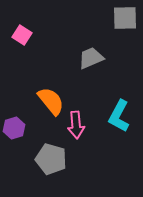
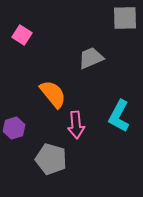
orange semicircle: moved 2 px right, 7 px up
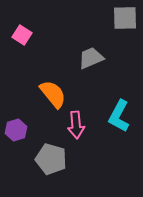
purple hexagon: moved 2 px right, 2 px down
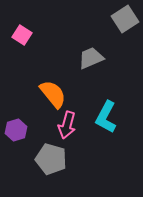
gray square: moved 1 px down; rotated 32 degrees counterclockwise
cyan L-shape: moved 13 px left, 1 px down
pink arrow: moved 9 px left; rotated 20 degrees clockwise
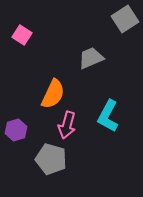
orange semicircle: rotated 64 degrees clockwise
cyan L-shape: moved 2 px right, 1 px up
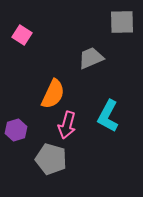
gray square: moved 3 px left, 3 px down; rotated 32 degrees clockwise
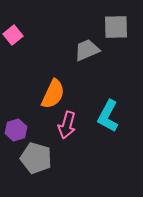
gray square: moved 6 px left, 5 px down
pink square: moved 9 px left; rotated 18 degrees clockwise
gray trapezoid: moved 4 px left, 8 px up
gray pentagon: moved 15 px left, 1 px up
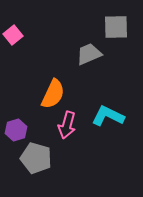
gray trapezoid: moved 2 px right, 4 px down
cyan L-shape: rotated 88 degrees clockwise
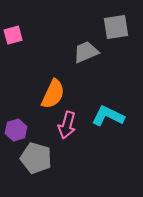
gray square: rotated 8 degrees counterclockwise
pink square: rotated 24 degrees clockwise
gray trapezoid: moved 3 px left, 2 px up
